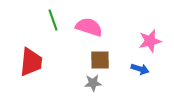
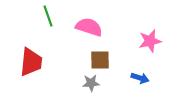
green line: moved 5 px left, 4 px up
blue arrow: moved 9 px down
gray star: moved 2 px left
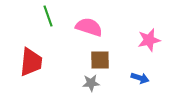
pink star: moved 1 px left, 1 px up
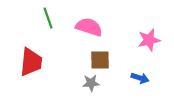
green line: moved 2 px down
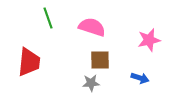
pink semicircle: moved 3 px right
red trapezoid: moved 2 px left
